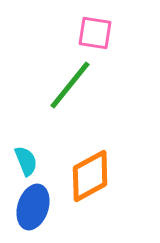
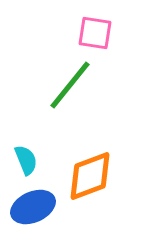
cyan semicircle: moved 1 px up
orange diamond: rotated 8 degrees clockwise
blue ellipse: rotated 48 degrees clockwise
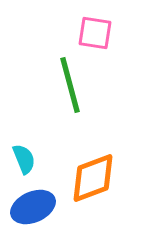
green line: rotated 54 degrees counterclockwise
cyan semicircle: moved 2 px left, 1 px up
orange diamond: moved 3 px right, 2 px down
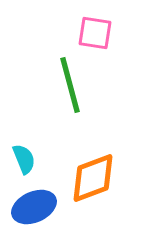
blue ellipse: moved 1 px right
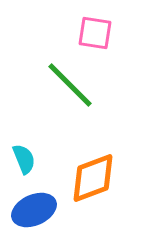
green line: rotated 30 degrees counterclockwise
blue ellipse: moved 3 px down
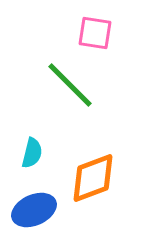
cyan semicircle: moved 8 px right, 6 px up; rotated 36 degrees clockwise
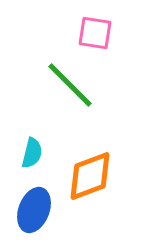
orange diamond: moved 3 px left, 2 px up
blue ellipse: rotated 45 degrees counterclockwise
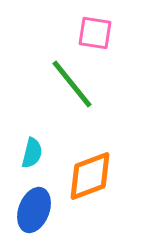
green line: moved 2 px right, 1 px up; rotated 6 degrees clockwise
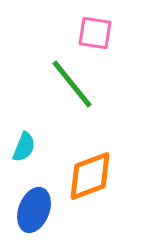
cyan semicircle: moved 8 px left, 6 px up; rotated 8 degrees clockwise
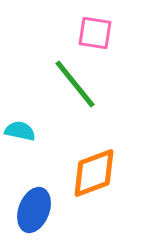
green line: moved 3 px right
cyan semicircle: moved 4 px left, 16 px up; rotated 100 degrees counterclockwise
orange diamond: moved 4 px right, 3 px up
